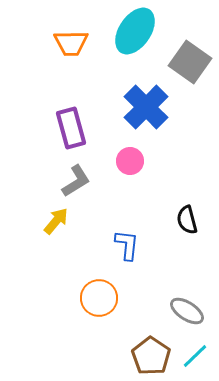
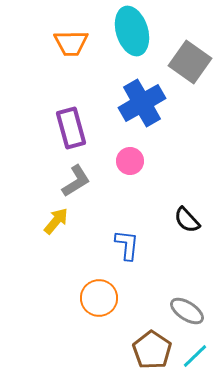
cyan ellipse: moved 3 px left; rotated 51 degrees counterclockwise
blue cross: moved 4 px left, 4 px up; rotated 15 degrees clockwise
black semicircle: rotated 28 degrees counterclockwise
brown pentagon: moved 1 px right, 6 px up
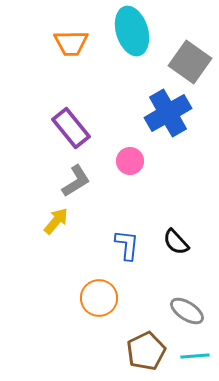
blue cross: moved 26 px right, 10 px down
purple rectangle: rotated 24 degrees counterclockwise
black semicircle: moved 11 px left, 22 px down
brown pentagon: moved 6 px left, 1 px down; rotated 12 degrees clockwise
cyan line: rotated 40 degrees clockwise
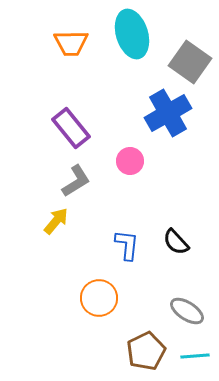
cyan ellipse: moved 3 px down
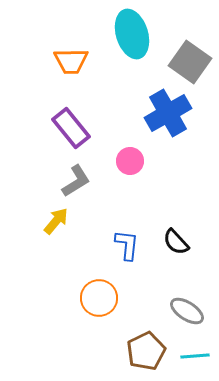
orange trapezoid: moved 18 px down
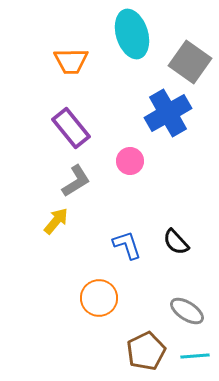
blue L-shape: rotated 24 degrees counterclockwise
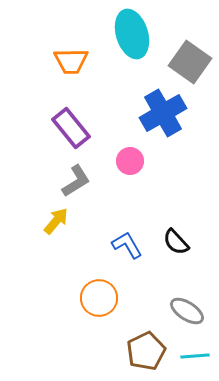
blue cross: moved 5 px left
blue L-shape: rotated 12 degrees counterclockwise
